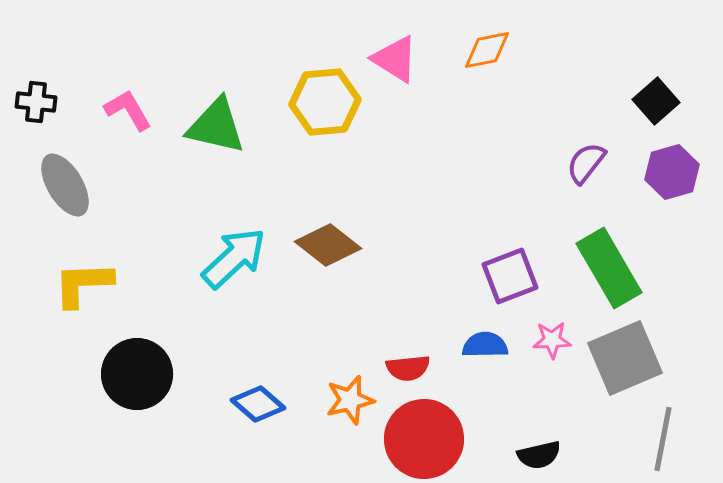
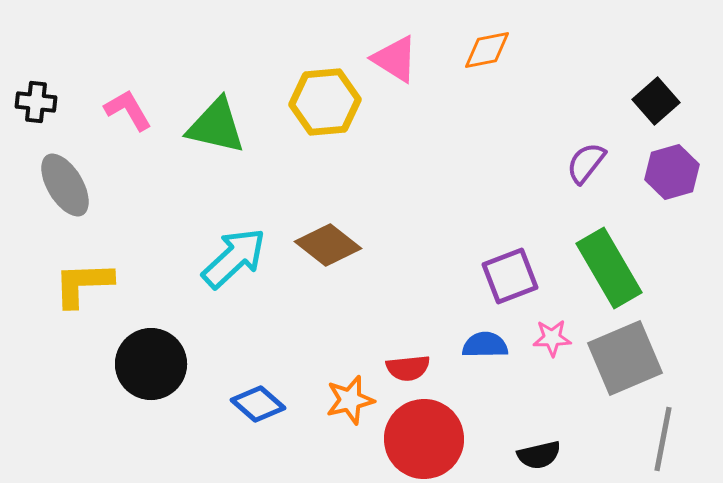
pink star: moved 2 px up
black circle: moved 14 px right, 10 px up
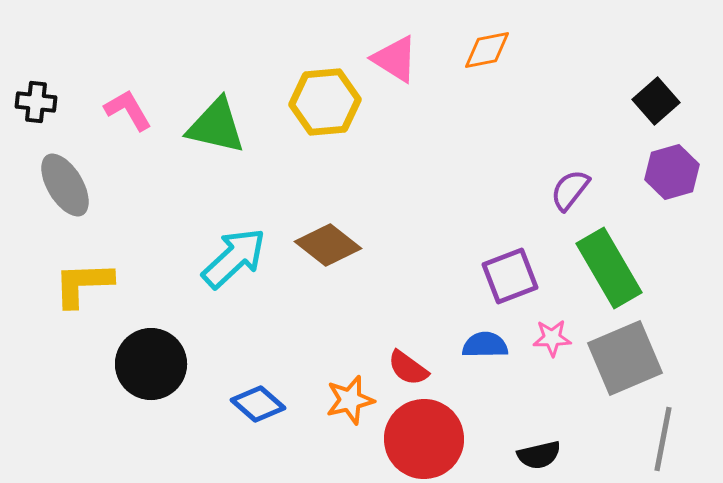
purple semicircle: moved 16 px left, 27 px down
red semicircle: rotated 42 degrees clockwise
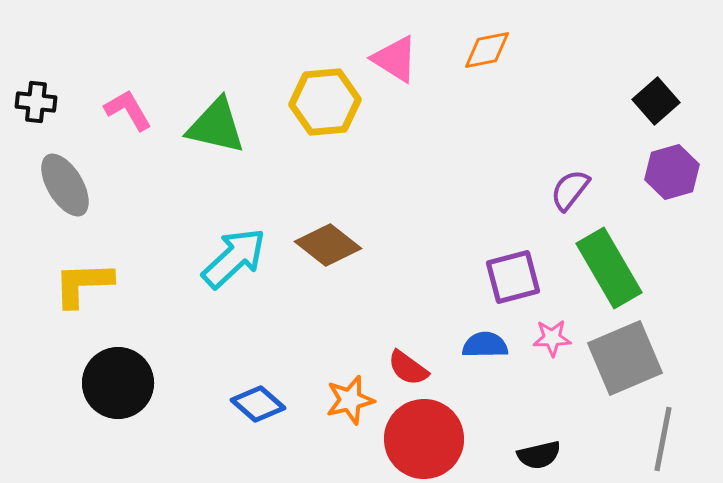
purple square: moved 3 px right, 1 px down; rotated 6 degrees clockwise
black circle: moved 33 px left, 19 px down
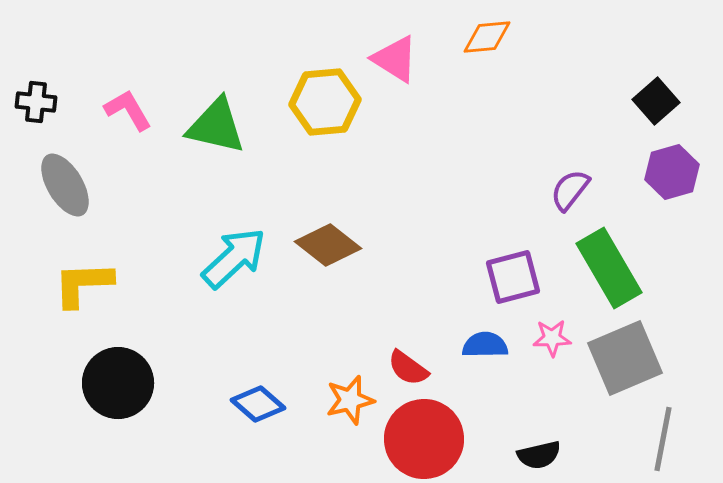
orange diamond: moved 13 px up; rotated 6 degrees clockwise
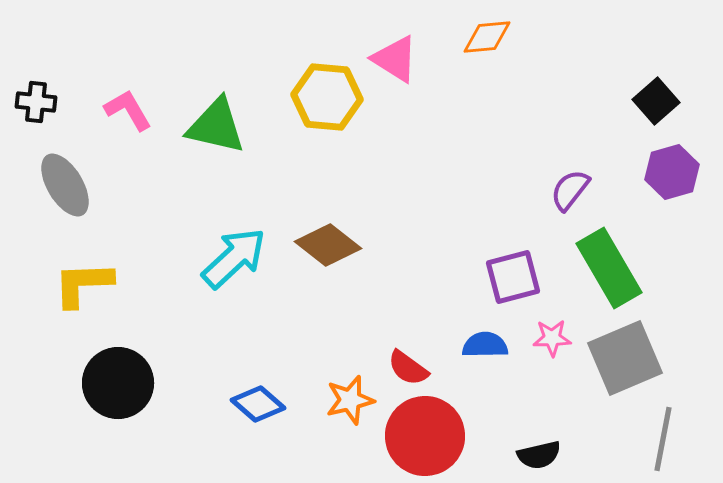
yellow hexagon: moved 2 px right, 5 px up; rotated 10 degrees clockwise
red circle: moved 1 px right, 3 px up
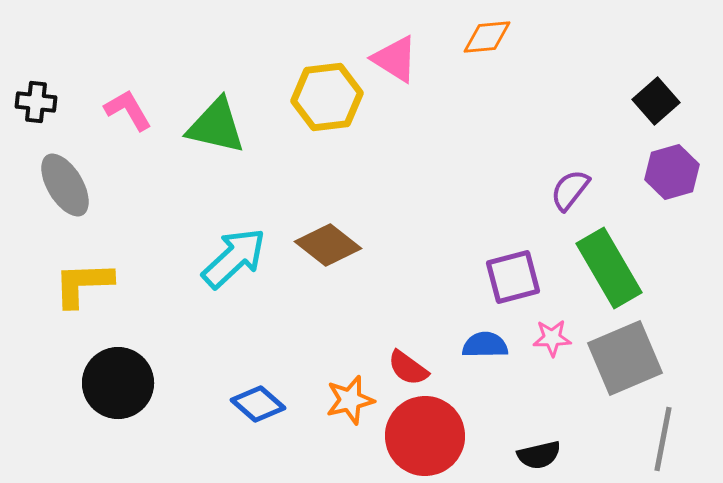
yellow hexagon: rotated 12 degrees counterclockwise
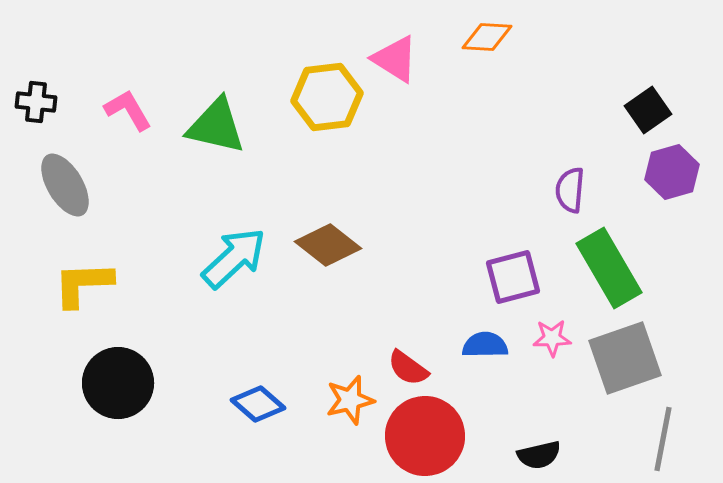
orange diamond: rotated 9 degrees clockwise
black square: moved 8 px left, 9 px down; rotated 6 degrees clockwise
purple semicircle: rotated 33 degrees counterclockwise
gray square: rotated 4 degrees clockwise
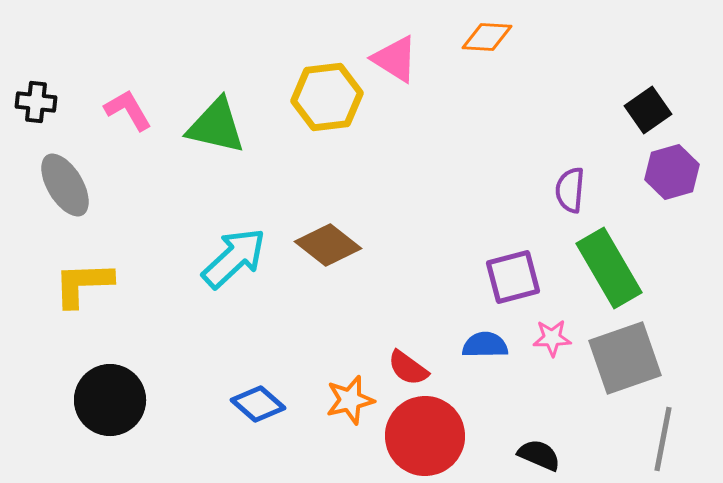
black circle: moved 8 px left, 17 px down
black semicircle: rotated 144 degrees counterclockwise
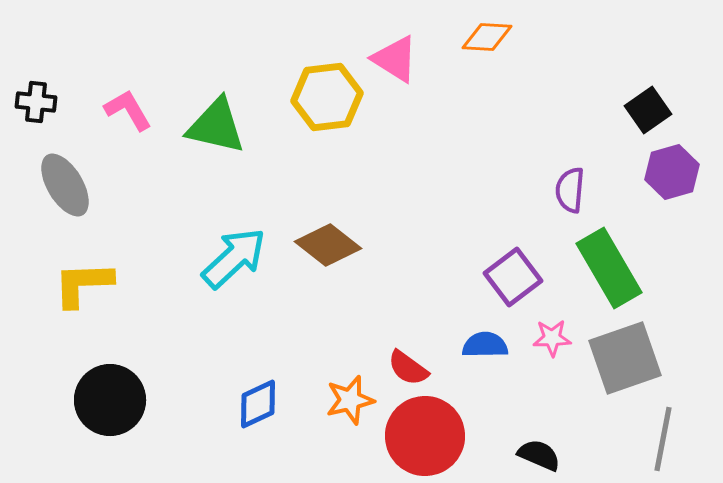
purple square: rotated 22 degrees counterclockwise
blue diamond: rotated 66 degrees counterclockwise
